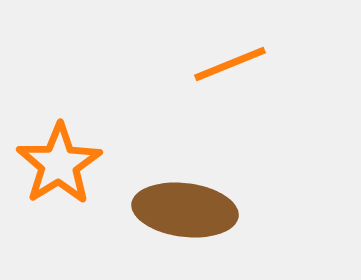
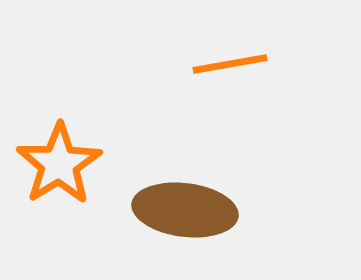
orange line: rotated 12 degrees clockwise
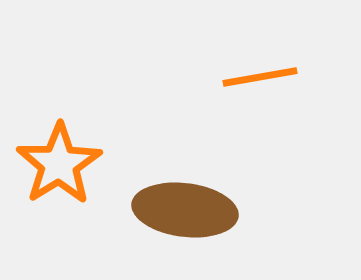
orange line: moved 30 px right, 13 px down
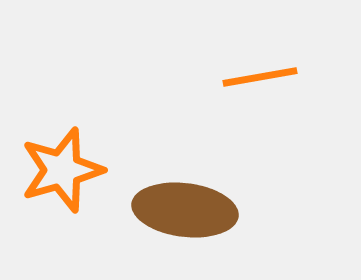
orange star: moved 3 px right, 6 px down; rotated 16 degrees clockwise
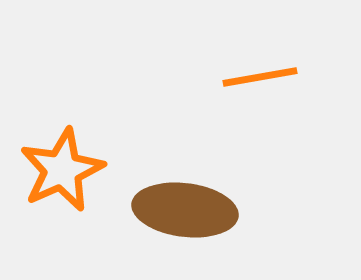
orange star: rotated 8 degrees counterclockwise
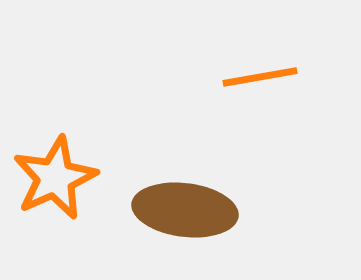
orange star: moved 7 px left, 8 px down
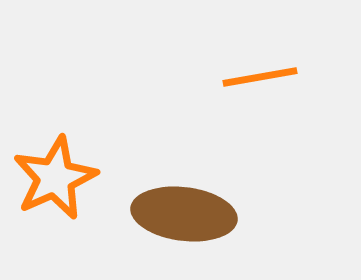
brown ellipse: moved 1 px left, 4 px down
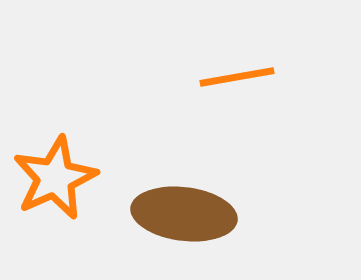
orange line: moved 23 px left
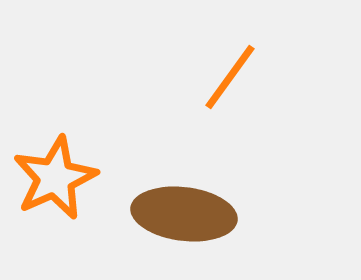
orange line: moved 7 px left; rotated 44 degrees counterclockwise
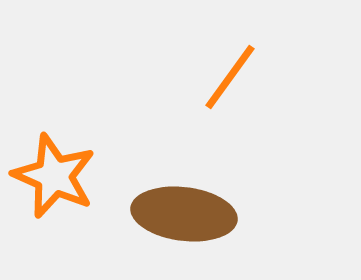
orange star: moved 1 px left, 2 px up; rotated 24 degrees counterclockwise
